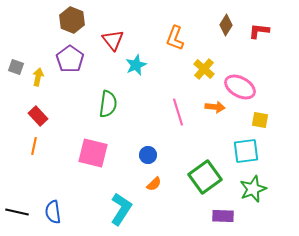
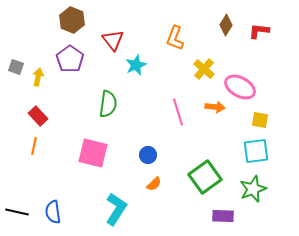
cyan square: moved 10 px right
cyan L-shape: moved 5 px left
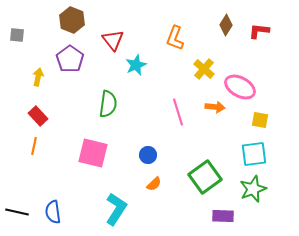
gray square: moved 1 px right, 32 px up; rotated 14 degrees counterclockwise
cyan square: moved 2 px left, 3 px down
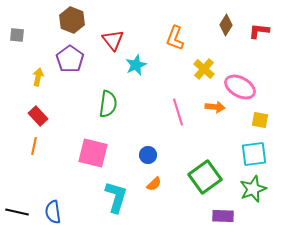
cyan L-shape: moved 12 px up; rotated 16 degrees counterclockwise
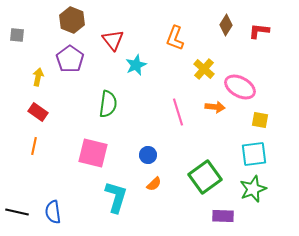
red rectangle: moved 4 px up; rotated 12 degrees counterclockwise
